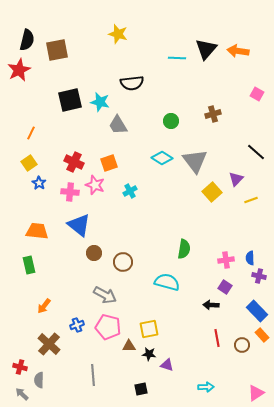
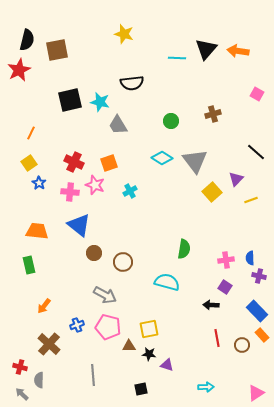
yellow star at (118, 34): moved 6 px right
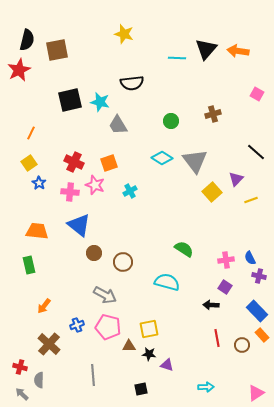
green semicircle at (184, 249): rotated 66 degrees counterclockwise
blue semicircle at (250, 258): rotated 24 degrees counterclockwise
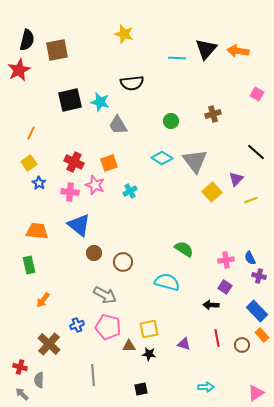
orange arrow at (44, 306): moved 1 px left, 6 px up
purple triangle at (167, 365): moved 17 px right, 21 px up
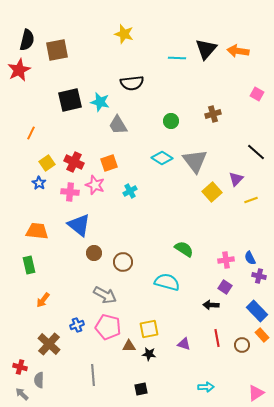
yellow square at (29, 163): moved 18 px right
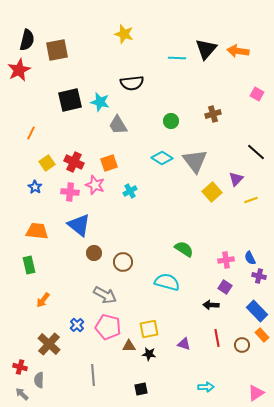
blue star at (39, 183): moved 4 px left, 4 px down
blue cross at (77, 325): rotated 24 degrees counterclockwise
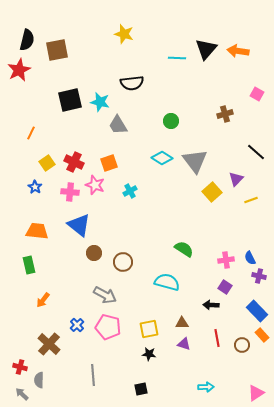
brown cross at (213, 114): moved 12 px right
brown triangle at (129, 346): moved 53 px right, 23 px up
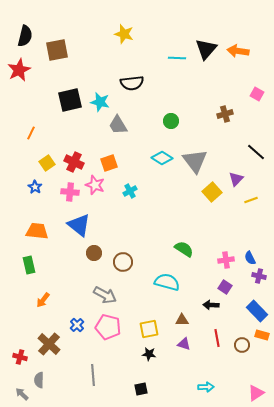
black semicircle at (27, 40): moved 2 px left, 4 px up
brown triangle at (182, 323): moved 3 px up
orange rectangle at (262, 335): rotated 32 degrees counterclockwise
red cross at (20, 367): moved 10 px up
